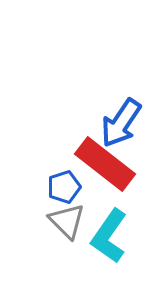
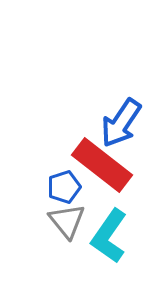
red rectangle: moved 3 px left, 1 px down
gray triangle: rotated 6 degrees clockwise
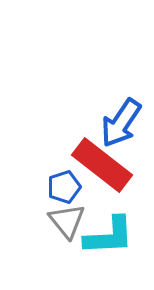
cyan L-shape: rotated 128 degrees counterclockwise
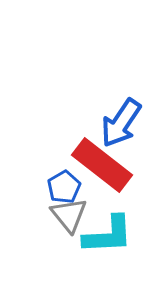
blue pentagon: rotated 12 degrees counterclockwise
gray triangle: moved 2 px right, 6 px up
cyan L-shape: moved 1 px left, 1 px up
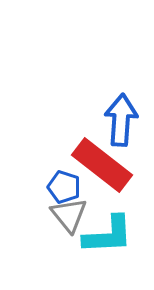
blue arrow: moved 3 px up; rotated 150 degrees clockwise
blue pentagon: rotated 24 degrees counterclockwise
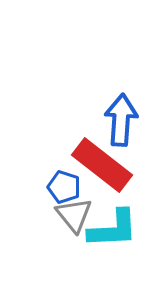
gray triangle: moved 5 px right
cyan L-shape: moved 5 px right, 6 px up
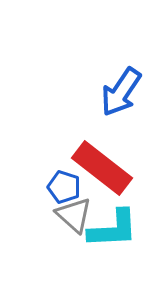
blue arrow: moved 28 px up; rotated 150 degrees counterclockwise
red rectangle: moved 3 px down
gray triangle: rotated 9 degrees counterclockwise
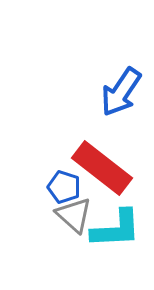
cyan L-shape: moved 3 px right
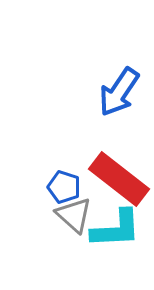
blue arrow: moved 2 px left
red rectangle: moved 17 px right, 11 px down
